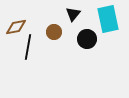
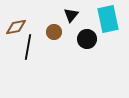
black triangle: moved 2 px left, 1 px down
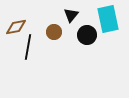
black circle: moved 4 px up
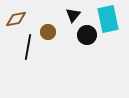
black triangle: moved 2 px right
brown diamond: moved 8 px up
brown circle: moved 6 px left
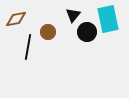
black circle: moved 3 px up
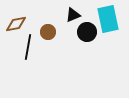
black triangle: rotated 28 degrees clockwise
brown diamond: moved 5 px down
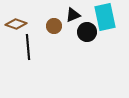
cyan rectangle: moved 3 px left, 2 px up
brown diamond: rotated 30 degrees clockwise
brown circle: moved 6 px right, 6 px up
black line: rotated 15 degrees counterclockwise
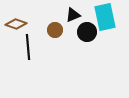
brown circle: moved 1 px right, 4 px down
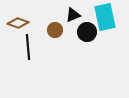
brown diamond: moved 2 px right, 1 px up
